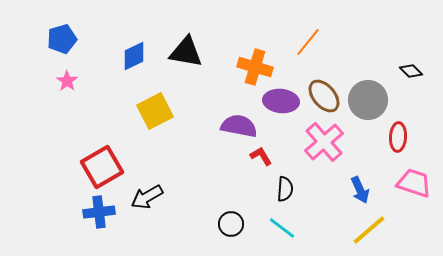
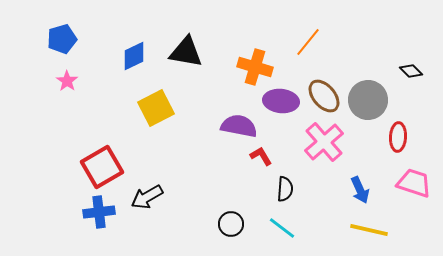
yellow square: moved 1 px right, 3 px up
yellow line: rotated 54 degrees clockwise
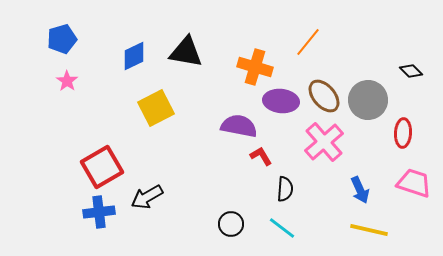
red ellipse: moved 5 px right, 4 px up
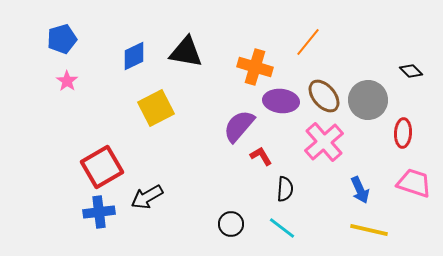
purple semicircle: rotated 60 degrees counterclockwise
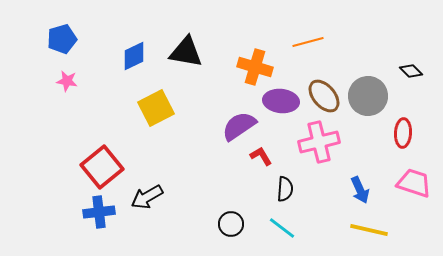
orange line: rotated 36 degrees clockwise
pink star: rotated 25 degrees counterclockwise
gray circle: moved 4 px up
purple semicircle: rotated 15 degrees clockwise
pink cross: moved 5 px left; rotated 27 degrees clockwise
red square: rotated 9 degrees counterclockwise
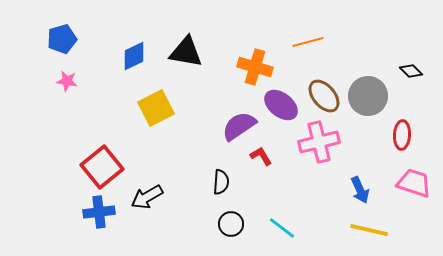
purple ellipse: moved 4 px down; rotated 32 degrees clockwise
red ellipse: moved 1 px left, 2 px down
black semicircle: moved 64 px left, 7 px up
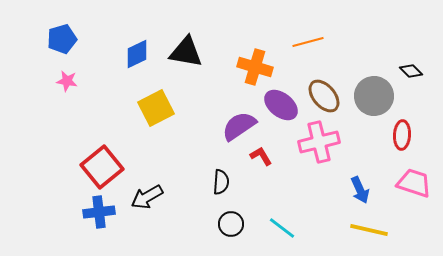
blue diamond: moved 3 px right, 2 px up
gray circle: moved 6 px right
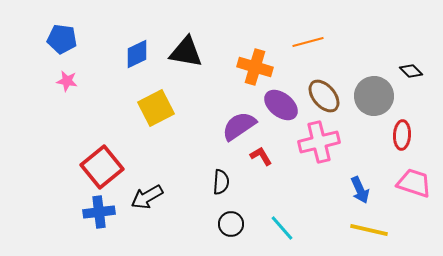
blue pentagon: rotated 24 degrees clockwise
cyan line: rotated 12 degrees clockwise
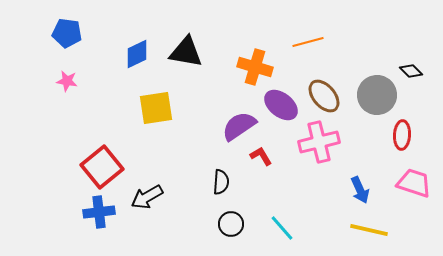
blue pentagon: moved 5 px right, 6 px up
gray circle: moved 3 px right, 1 px up
yellow square: rotated 18 degrees clockwise
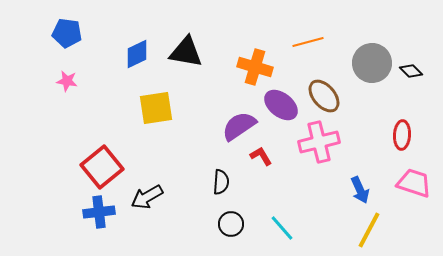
gray circle: moved 5 px left, 32 px up
yellow line: rotated 75 degrees counterclockwise
